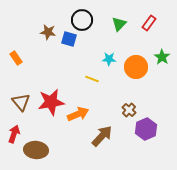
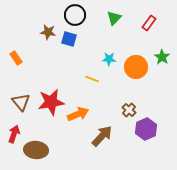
black circle: moved 7 px left, 5 px up
green triangle: moved 5 px left, 6 px up
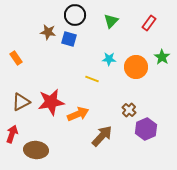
green triangle: moved 3 px left, 3 px down
brown triangle: rotated 42 degrees clockwise
red arrow: moved 2 px left
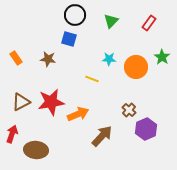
brown star: moved 27 px down
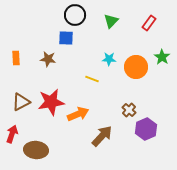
blue square: moved 3 px left, 1 px up; rotated 14 degrees counterclockwise
orange rectangle: rotated 32 degrees clockwise
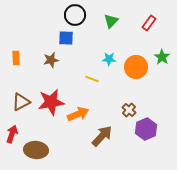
brown star: moved 3 px right, 1 px down; rotated 21 degrees counterclockwise
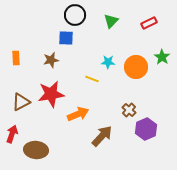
red rectangle: rotated 28 degrees clockwise
cyan star: moved 1 px left, 3 px down
red star: moved 8 px up
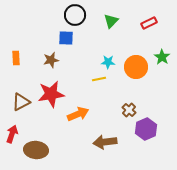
yellow line: moved 7 px right; rotated 32 degrees counterclockwise
brown arrow: moved 3 px right, 6 px down; rotated 140 degrees counterclockwise
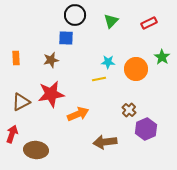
orange circle: moved 2 px down
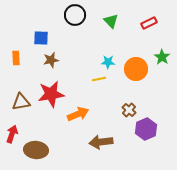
green triangle: rotated 28 degrees counterclockwise
blue square: moved 25 px left
brown triangle: rotated 18 degrees clockwise
brown arrow: moved 4 px left
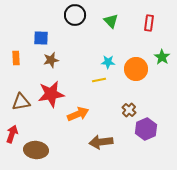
red rectangle: rotated 56 degrees counterclockwise
yellow line: moved 1 px down
